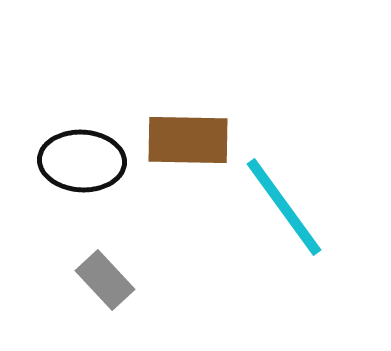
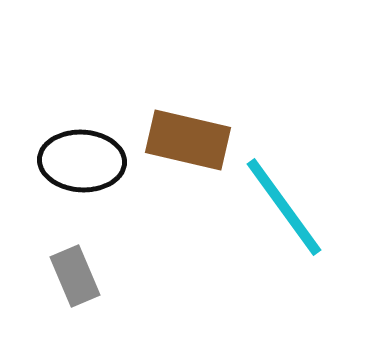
brown rectangle: rotated 12 degrees clockwise
gray rectangle: moved 30 px left, 4 px up; rotated 20 degrees clockwise
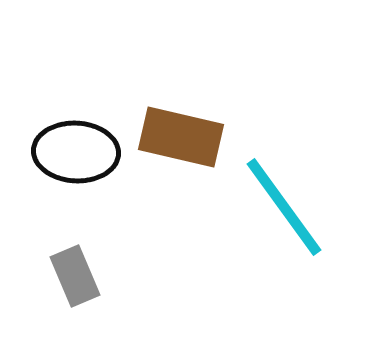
brown rectangle: moved 7 px left, 3 px up
black ellipse: moved 6 px left, 9 px up
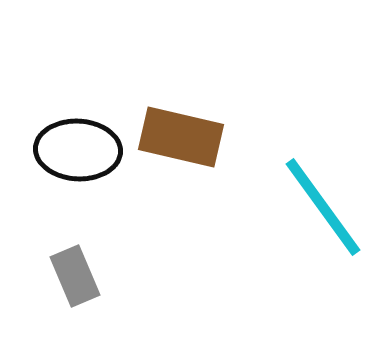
black ellipse: moved 2 px right, 2 px up
cyan line: moved 39 px right
